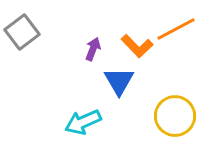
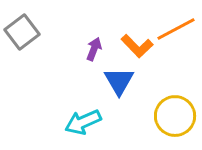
purple arrow: moved 1 px right
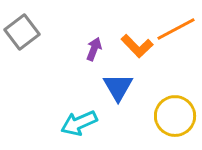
blue triangle: moved 1 px left, 6 px down
cyan arrow: moved 4 px left, 1 px down
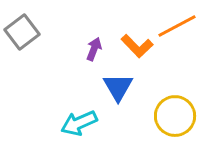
orange line: moved 1 px right, 3 px up
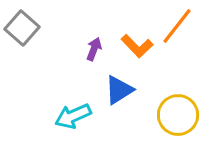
orange line: rotated 24 degrees counterclockwise
gray square: moved 4 px up; rotated 12 degrees counterclockwise
blue triangle: moved 1 px right, 3 px down; rotated 28 degrees clockwise
yellow circle: moved 3 px right, 1 px up
cyan arrow: moved 6 px left, 7 px up
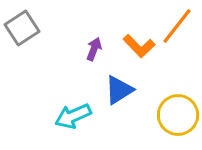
gray square: rotated 16 degrees clockwise
orange L-shape: moved 2 px right
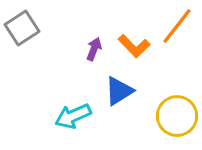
orange L-shape: moved 5 px left
blue triangle: moved 1 px down
yellow circle: moved 1 px left, 1 px down
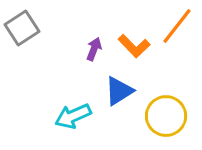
yellow circle: moved 11 px left
